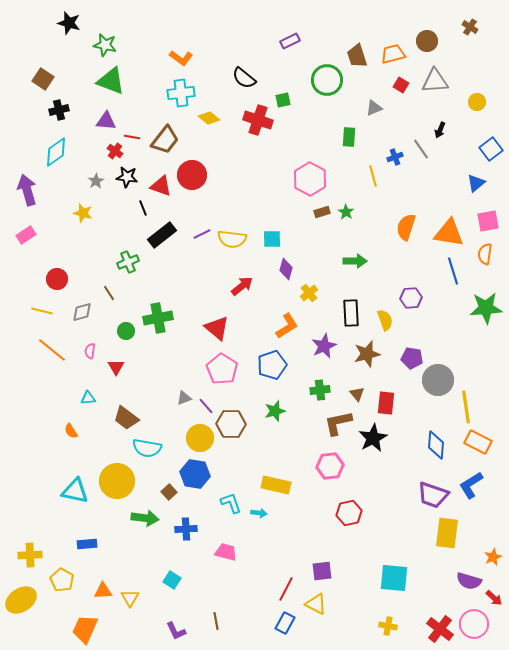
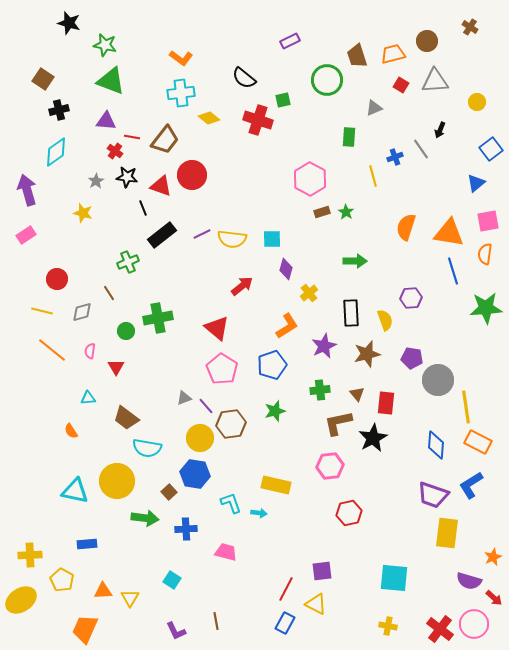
brown hexagon at (231, 424): rotated 8 degrees counterclockwise
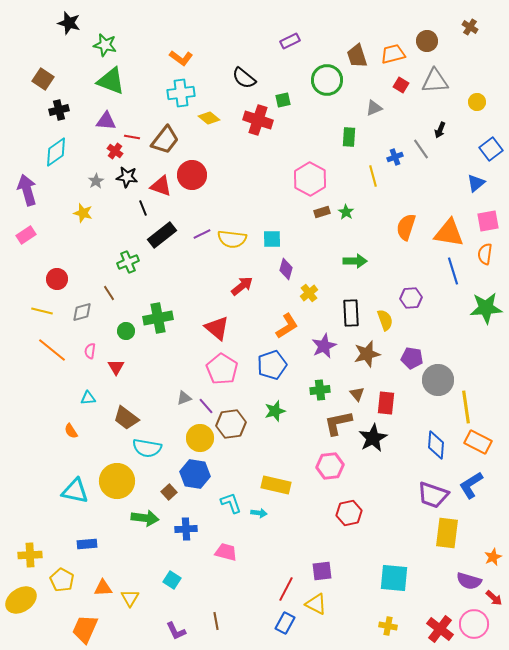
orange triangle at (103, 591): moved 3 px up
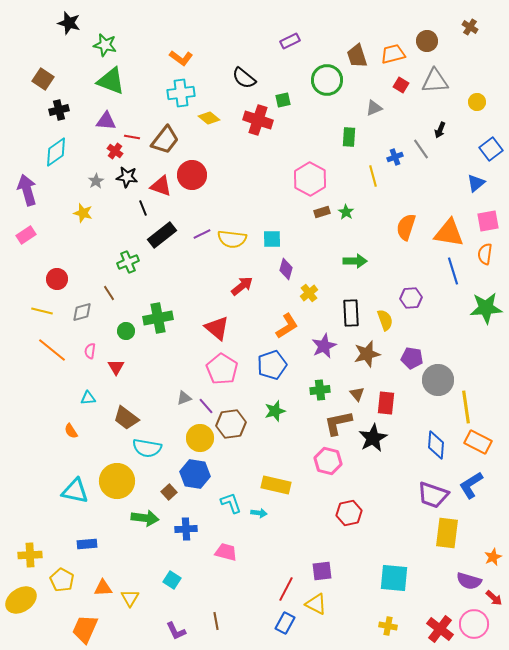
pink hexagon at (330, 466): moved 2 px left, 5 px up; rotated 20 degrees clockwise
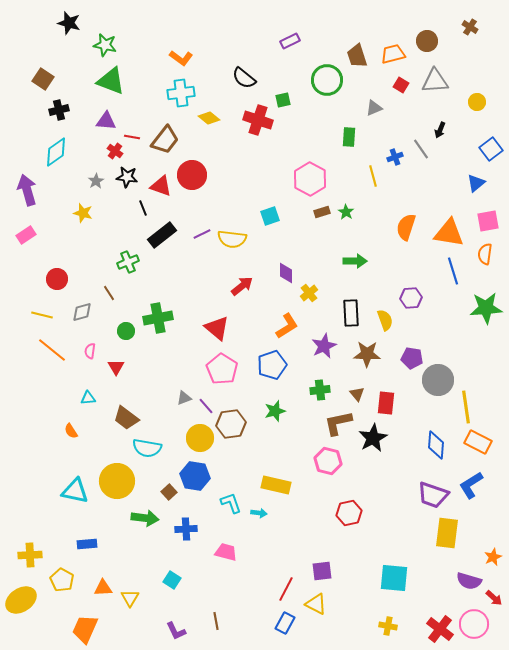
cyan square at (272, 239): moved 2 px left, 23 px up; rotated 18 degrees counterclockwise
purple diamond at (286, 269): moved 4 px down; rotated 15 degrees counterclockwise
yellow line at (42, 311): moved 4 px down
brown star at (367, 354): rotated 16 degrees clockwise
blue hexagon at (195, 474): moved 2 px down
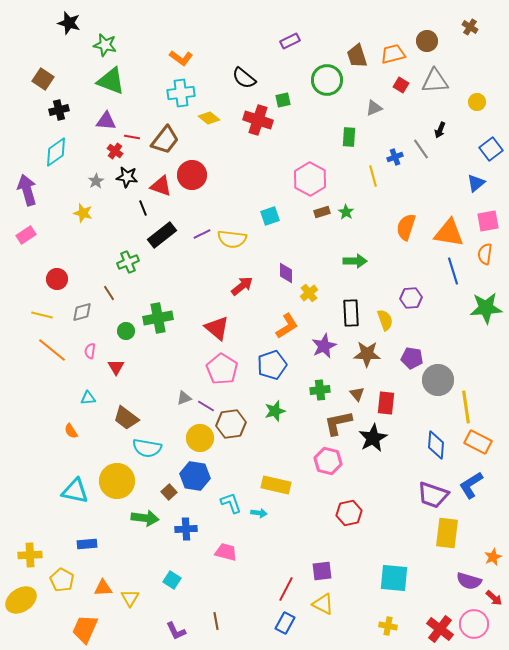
purple line at (206, 406): rotated 18 degrees counterclockwise
yellow triangle at (316, 604): moved 7 px right
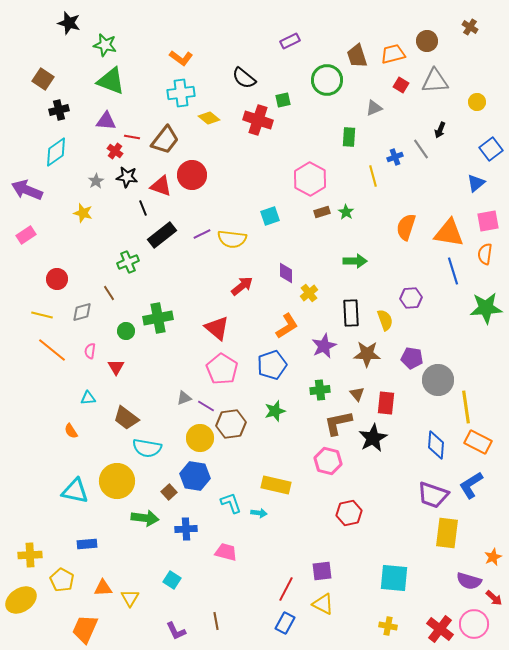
purple arrow at (27, 190): rotated 52 degrees counterclockwise
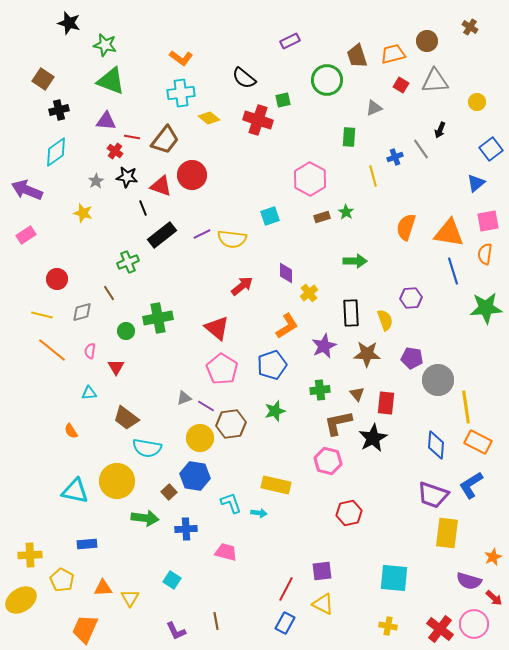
brown rectangle at (322, 212): moved 5 px down
cyan triangle at (88, 398): moved 1 px right, 5 px up
